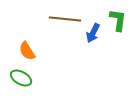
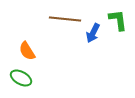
green L-shape: rotated 15 degrees counterclockwise
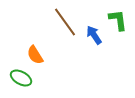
brown line: moved 3 px down; rotated 48 degrees clockwise
blue arrow: moved 1 px right, 2 px down; rotated 120 degrees clockwise
orange semicircle: moved 8 px right, 4 px down
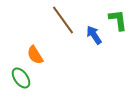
brown line: moved 2 px left, 2 px up
green ellipse: rotated 25 degrees clockwise
